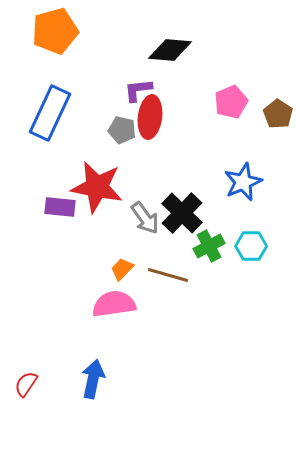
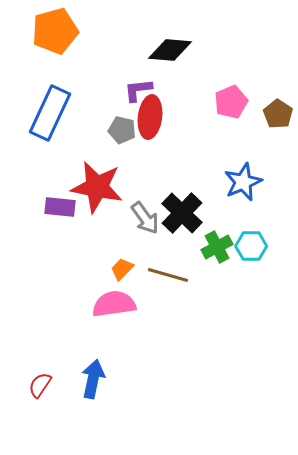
green cross: moved 8 px right, 1 px down
red semicircle: moved 14 px right, 1 px down
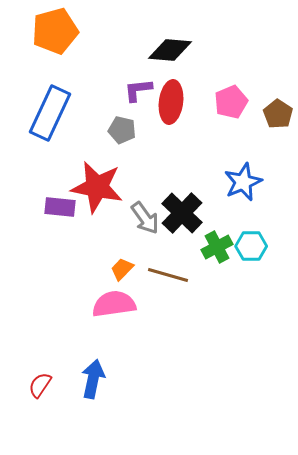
red ellipse: moved 21 px right, 15 px up
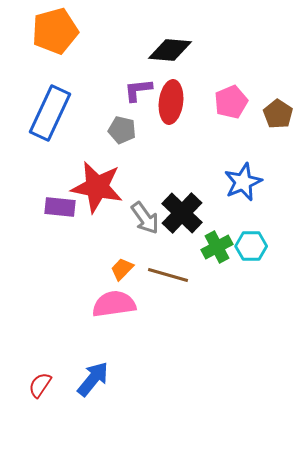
blue arrow: rotated 27 degrees clockwise
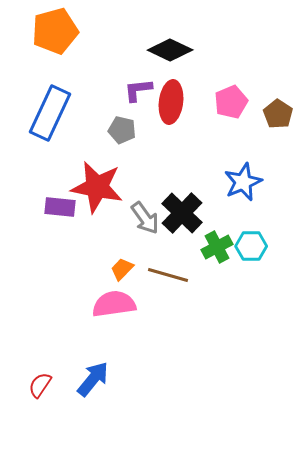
black diamond: rotated 21 degrees clockwise
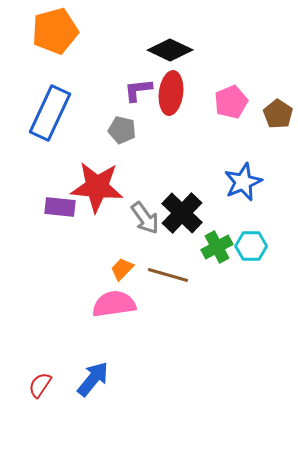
red ellipse: moved 9 px up
red star: rotated 6 degrees counterclockwise
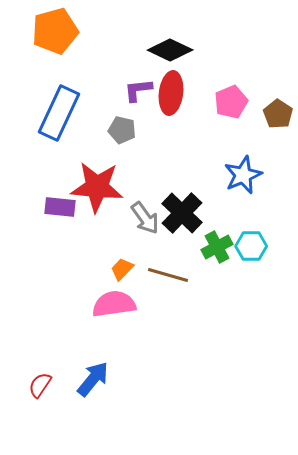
blue rectangle: moved 9 px right
blue star: moved 7 px up
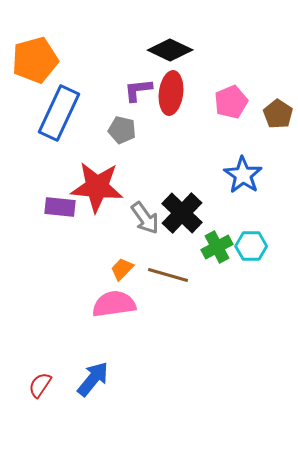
orange pentagon: moved 20 px left, 29 px down
blue star: rotated 15 degrees counterclockwise
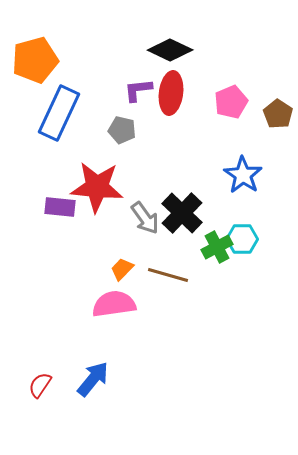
cyan hexagon: moved 9 px left, 7 px up
